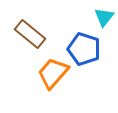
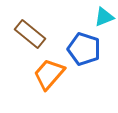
cyan triangle: rotated 30 degrees clockwise
orange trapezoid: moved 4 px left, 1 px down
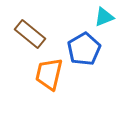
blue pentagon: rotated 24 degrees clockwise
orange trapezoid: rotated 28 degrees counterclockwise
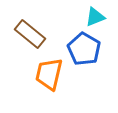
cyan triangle: moved 9 px left
blue pentagon: rotated 12 degrees counterclockwise
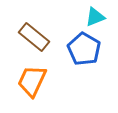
brown rectangle: moved 4 px right, 3 px down
orange trapezoid: moved 17 px left, 7 px down; rotated 12 degrees clockwise
